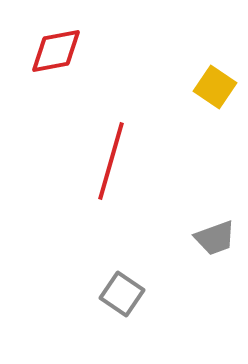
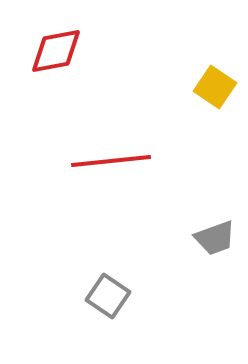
red line: rotated 68 degrees clockwise
gray square: moved 14 px left, 2 px down
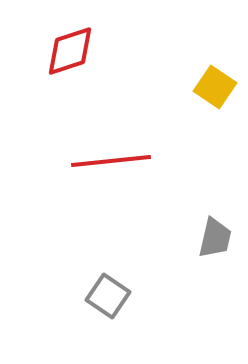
red diamond: moved 14 px right; rotated 8 degrees counterclockwise
gray trapezoid: rotated 57 degrees counterclockwise
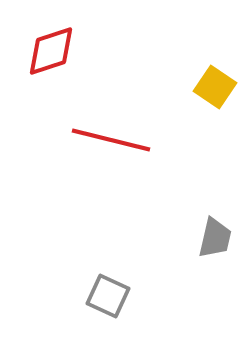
red diamond: moved 19 px left
red line: moved 21 px up; rotated 20 degrees clockwise
gray square: rotated 9 degrees counterclockwise
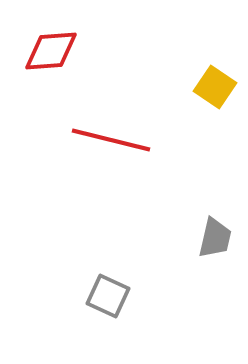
red diamond: rotated 14 degrees clockwise
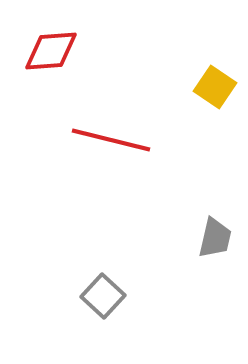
gray square: moved 5 px left; rotated 18 degrees clockwise
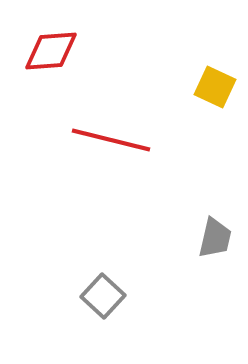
yellow square: rotated 9 degrees counterclockwise
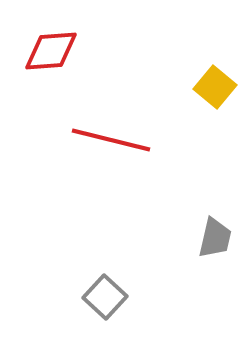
yellow square: rotated 15 degrees clockwise
gray square: moved 2 px right, 1 px down
